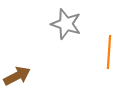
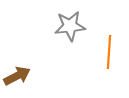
gray star: moved 4 px right, 2 px down; rotated 24 degrees counterclockwise
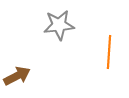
gray star: moved 11 px left, 1 px up
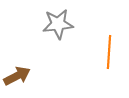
gray star: moved 1 px left, 1 px up
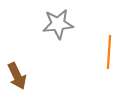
brown arrow: rotated 92 degrees clockwise
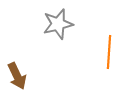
gray star: rotated 8 degrees counterclockwise
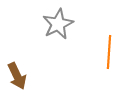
gray star: rotated 12 degrees counterclockwise
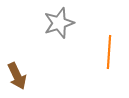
gray star: moved 1 px right, 1 px up; rotated 8 degrees clockwise
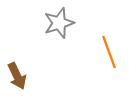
orange line: rotated 24 degrees counterclockwise
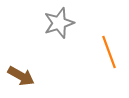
brown arrow: moved 4 px right; rotated 36 degrees counterclockwise
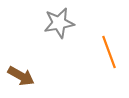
gray star: rotated 8 degrees clockwise
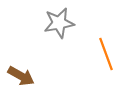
orange line: moved 3 px left, 2 px down
